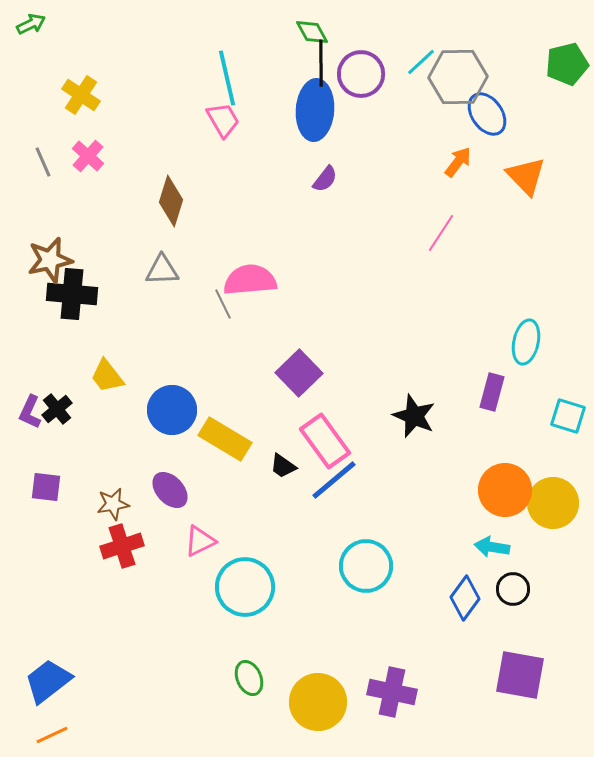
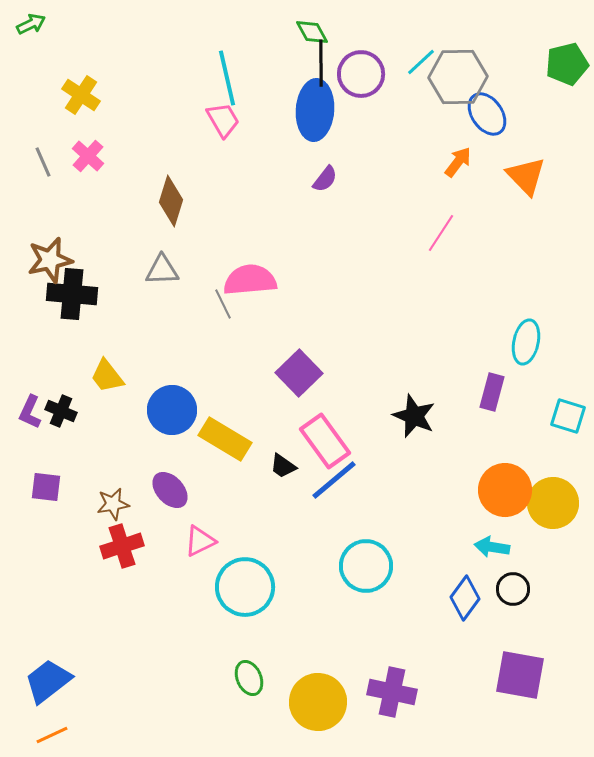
black cross at (57, 409): moved 4 px right, 2 px down; rotated 28 degrees counterclockwise
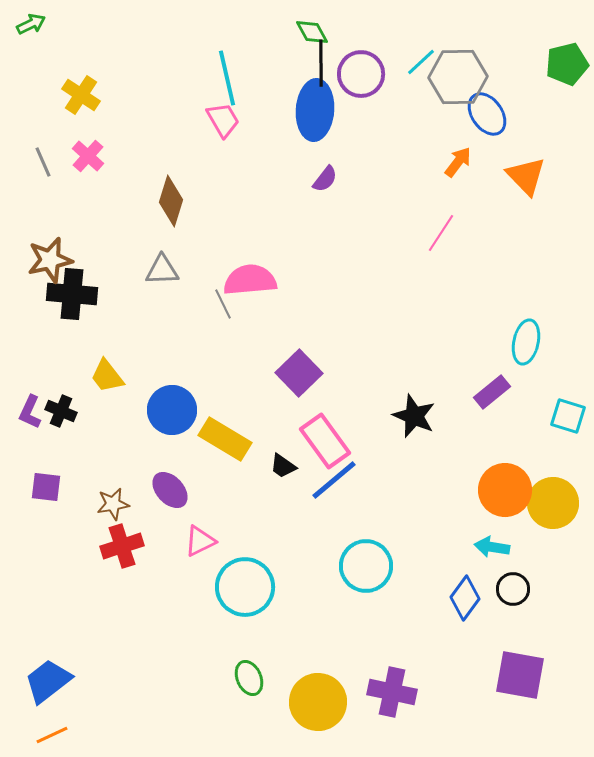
purple rectangle at (492, 392): rotated 36 degrees clockwise
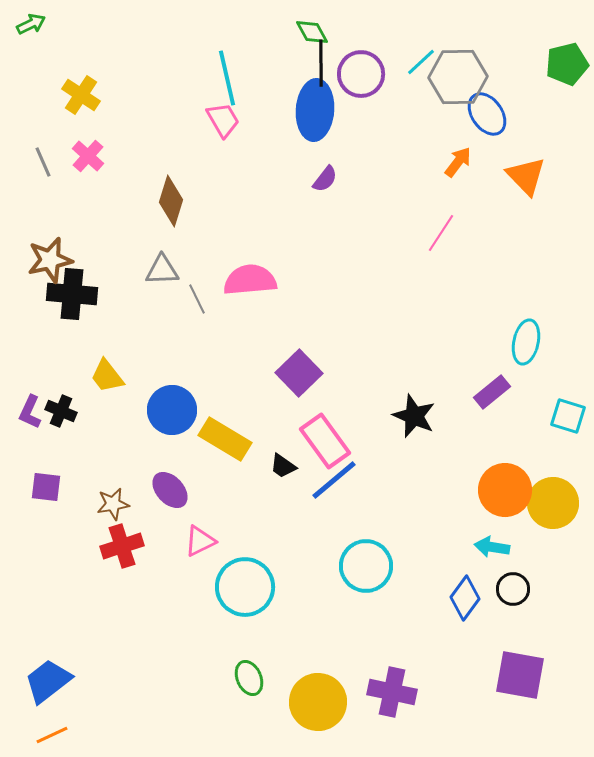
gray line at (223, 304): moved 26 px left, 5 px up
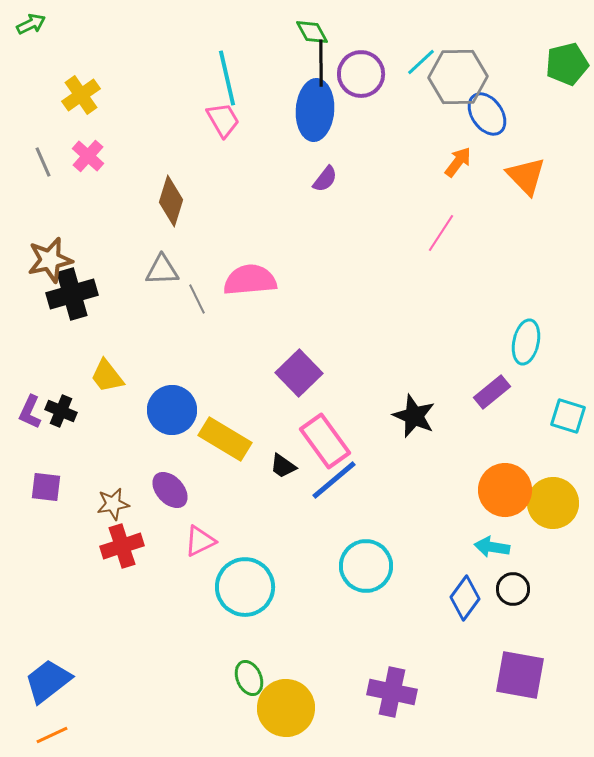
yellow cross at (81, 95): rotated 21 degrees clockwise
black cross at (72, 294): rotated 21 degrees counterclockwise
yellow circle at (318, 702): moved 32 px left, 6 px down
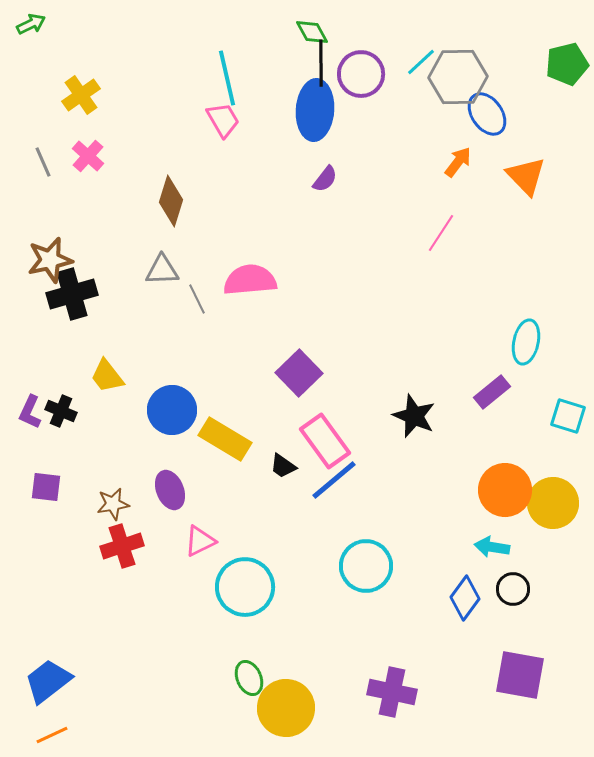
purple ellipse at (170, 490): rotated 21 degrees clockwise
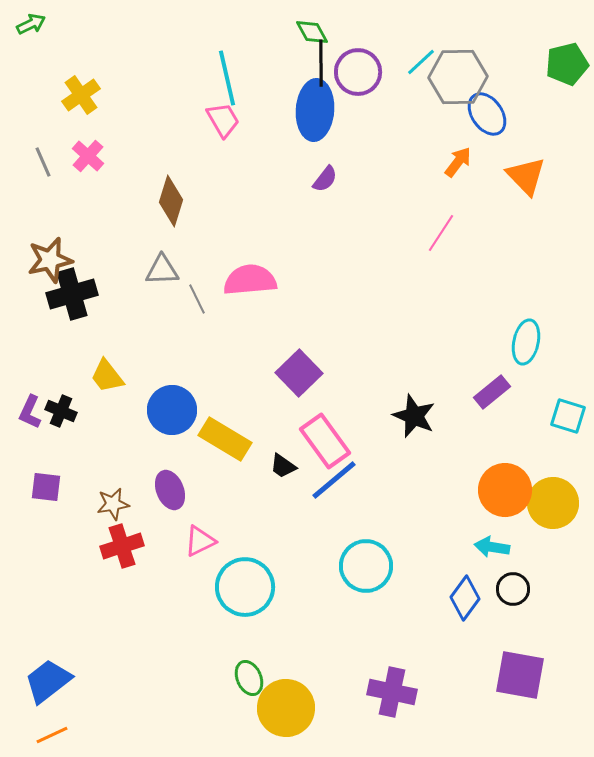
purple circle at (361, 74): moved 3 px left, 2 px up
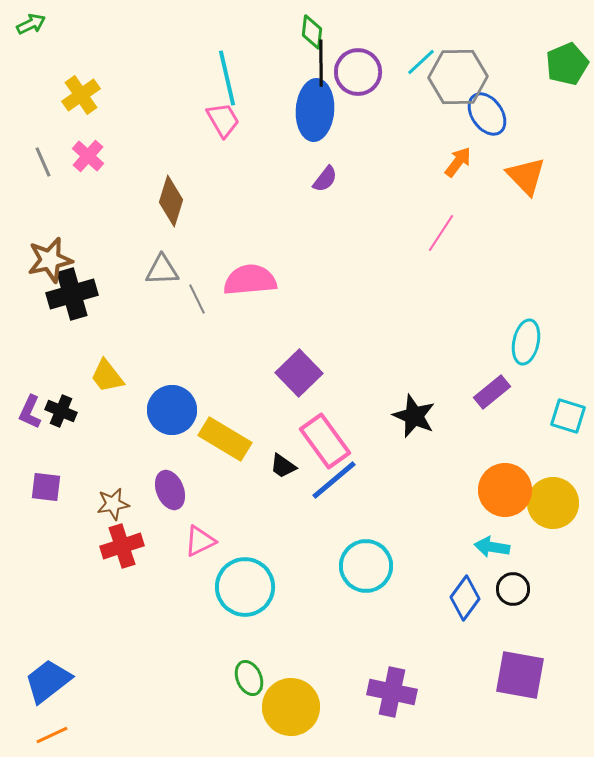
green diamond at (312, 32): rotated 36 degrees clockwise
green pentagon at (567, 64): rotated 9 degrees counterclockwise
yellow circle at (286, 708): moved 5 px right, 1 px up
